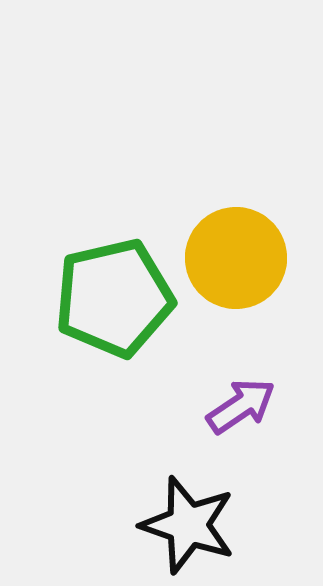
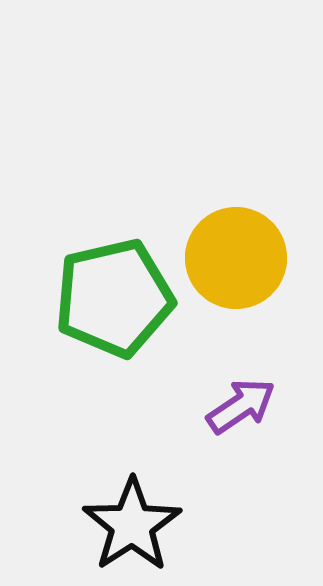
black star: moved 56 px left; rotated 20 degrees clockwise
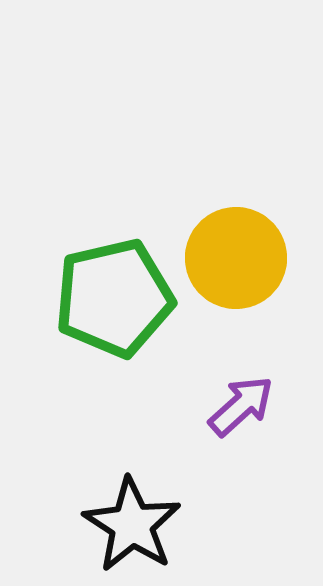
purple arrow: rotated 8 degrees counterclockwise
black star: rotated 6 degrees counterclockwise
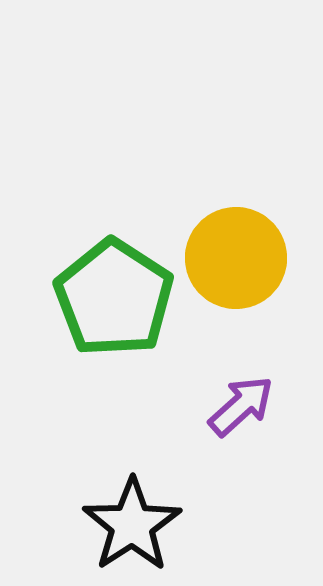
green pentagon: rotated 26 degrees counterclockwise
black star: rotated 6 degrees clockwise
